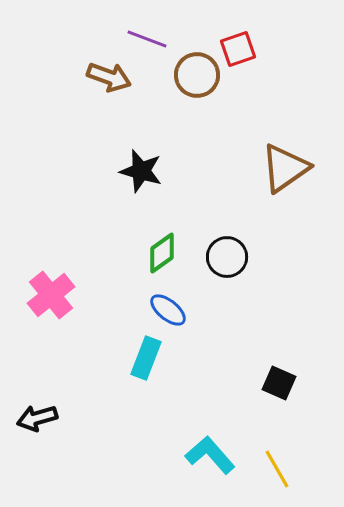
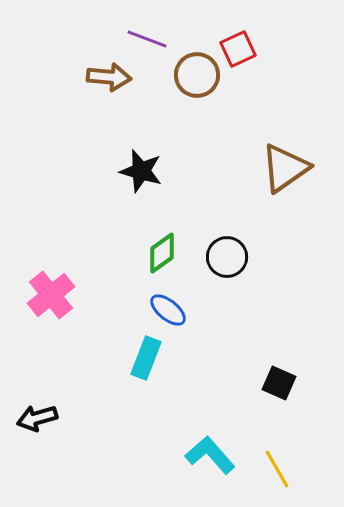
red square: rotated 6 degrees counterclockwise
brown arrow: rotated 15 degrees counterclockwise
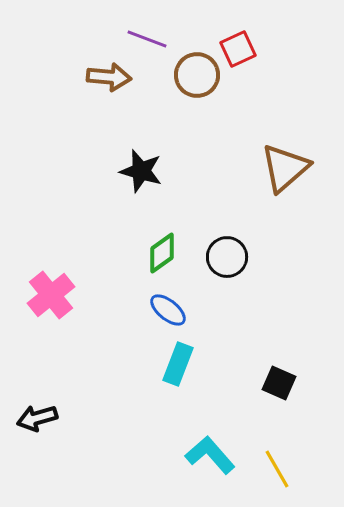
brown triangle: rotated 6 degrees counterclockwise
cyan rectangle: moved 32 px right, 6 px down
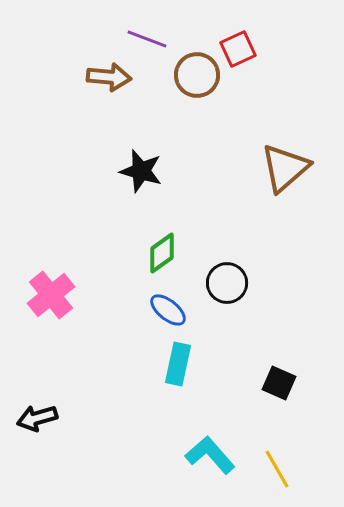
black circle: moved 26 px down
cyan rectangle: rotated 9 degrees counterclockwise
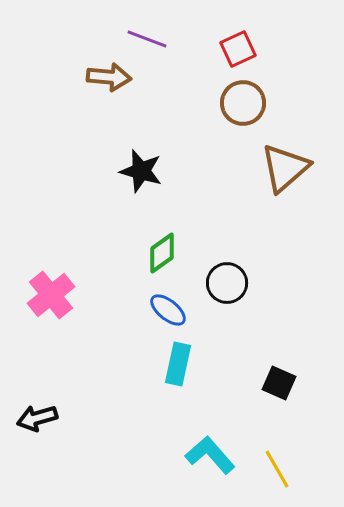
brown circle: moved 46 px right, 28 px down
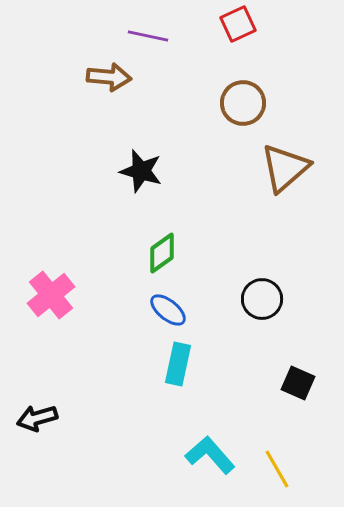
purple line: moved 1 px right, 3 px up; rotated 9 degrees counterclockwise
red square: moved 25 px up
black circle: moved 35 px right, 16 px down
black square: moved 19 px right
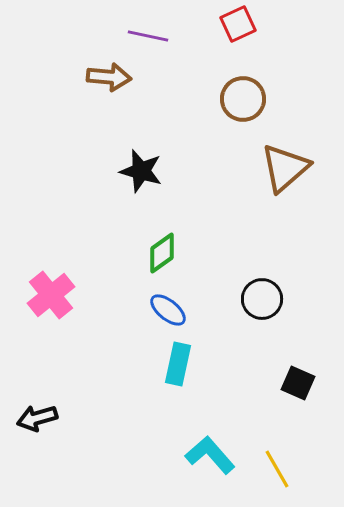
brown circle: moved 4 px up
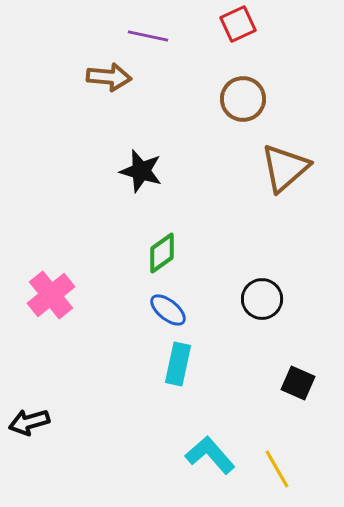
black arrow: moved 8 px left, 4 px down
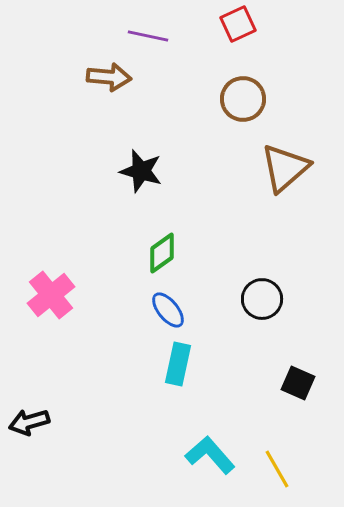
blue ellipse: rotated 12 degrees clockwise
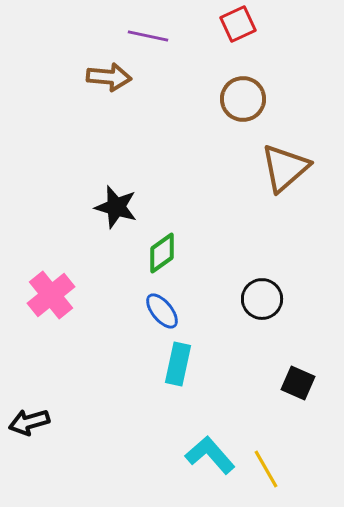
black star: moved 25 px left, 36 px down
blue ellipse: moved 6 px left, 1 px down
yellow line: moved 11 px left
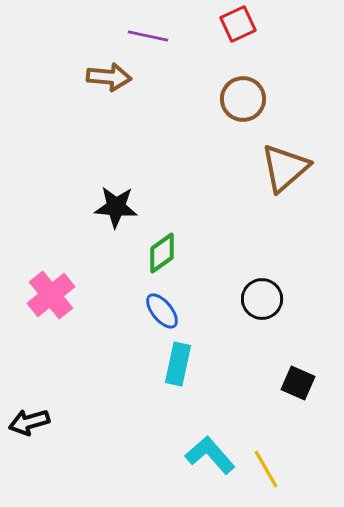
black star: rotated 12 degrees counterclockwise
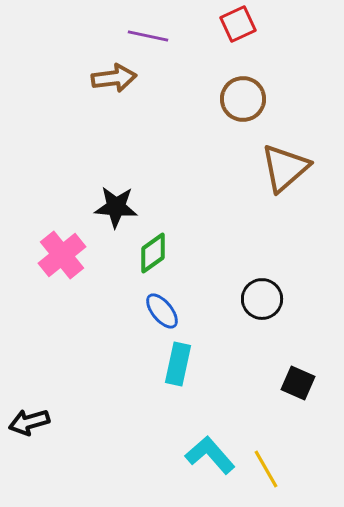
brown arrow: moved 5 px right, 1 px down; rotated 12 degrees counterclockwise
green diamond: moved 9 px left
pink cross: moved 11 px right, 40 px up
